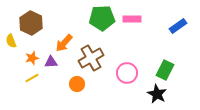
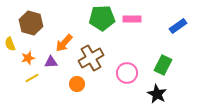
brown hexagon: rotated 10 degrees counterclockwise
yellow semicircle: moved 1 px left, 3 px down
orange star: moved 4 px left
green rectangle: moved 2 px left, 5 px up
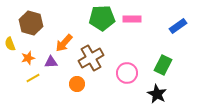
yellow line: moved 1 px right
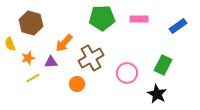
pink rectangle: moved 7 px right
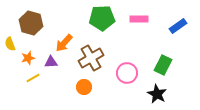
orange circle: moved 7 px right, 3 px down
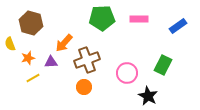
brown cross: moved 4 px left, 2 px down; rotated 10 degrees clockwise
black star: moved 9 px left, 2 px down
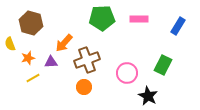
blue rectangle: rotated 24 degrees counterclockwise
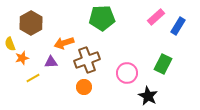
pink rectangle: moved 17 px right, 2 px up; rotated 42 degrees counterclockwise
brown hexagon: rotated 15 degrees clockwise
orange arrow: rotated 30 degrees clockwise
orange star: moved 6 px left
green rectangle: moved 1 px up
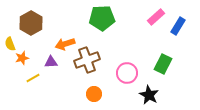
orange arrow: moved 1 px right, 1 px down
orange circle: moved 10 px right, 7 px down
black star: moved 1 px right, 1 px up
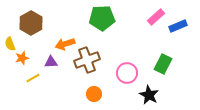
blue rectangle: rotated 36 degrees clockwise
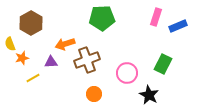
pink rectangle: rotated 30 degrees counterclockwise
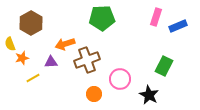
green rectangle: moved 1 px right, 2 px down
pink circle: moved 7 px left, 6 px down
